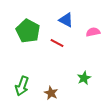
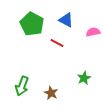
green pentagon: moved 4 px right, 7 px up
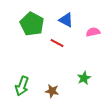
brown star: moved 1 px right, 2 px up; rotated 16 degrees counterclockwise
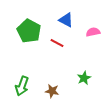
green pentagon: moved 3 px left, 7 px down
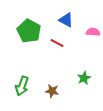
pink semicircle: rotated 16 degrees clockwise
